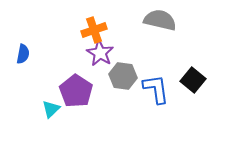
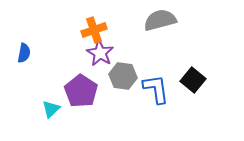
gray semicircle: rotated 28 degrees counterclockwise
blue semicircle: moved 1 px right, 1 px up
purple pentagon: moved 5 px right
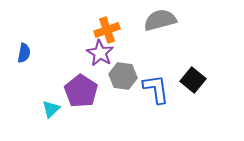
orange cross: moved 13 px right
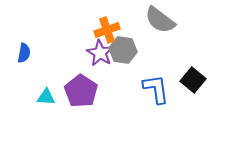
gray semicircle: rotated 128 degrees counterclockwise
gray hexagon: moved 26 px up
cyan triangle: moved 5 px left, 12 px up; rotated 48 degrees clockwise
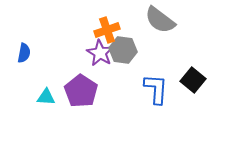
blue L-shape: rotated 12 degrees clockwise
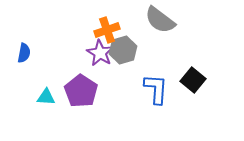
gray hexagon: rotated 24 degrees counterclockwise
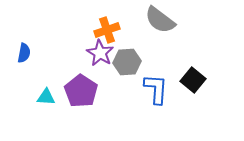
gray hexagon: moved 4 px right, 12 px down; rotated 12 degrees clockwise
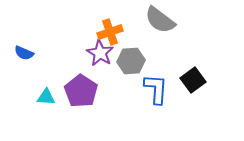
orange cross: moved 3 px right, 2 px down
blue semicircle: rotated 102 degrees clockwise
gray hexagon: moved 4 px right, 1 px up
black square: rotated 15 degrees clockwise
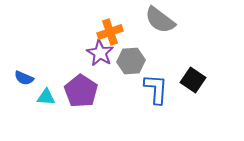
blue semicircle: moved 25 px down
black square: rotated 20 degrees counterclockwise
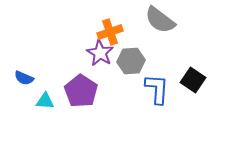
blue L-shape: moved 1 px right
cyan triangle: moved 1 px left, 4 px down
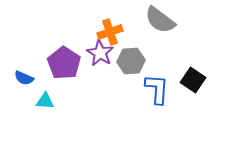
purple pentagon: moved 17 px left, 28 px up
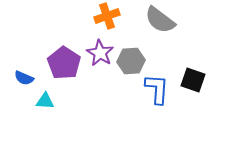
orange cross: moved 3 px left, 16 px up
black square: rotated 15 degrees counterclockwise
